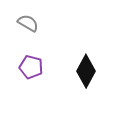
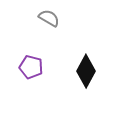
gray semicircle: moved 21 px right, 5 px up
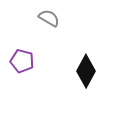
purple pentagon: moved 9 px left, 6 px up
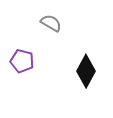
gray semicircle: moved 2 px right, 5 px down
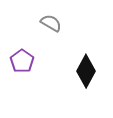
purple pentagon: rotated 20 degrees clockwise
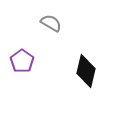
black diamond: rotated 16 degrees counterclockwise
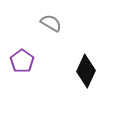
black diamond: rotated 12 degrees clockwise
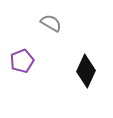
purple pentagon: rotated 15 degrees clockwise
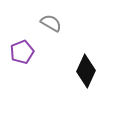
purple pentagon: moved 9 px up
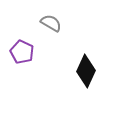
purple pentagon: rotated 25 degrees counterclockwise
